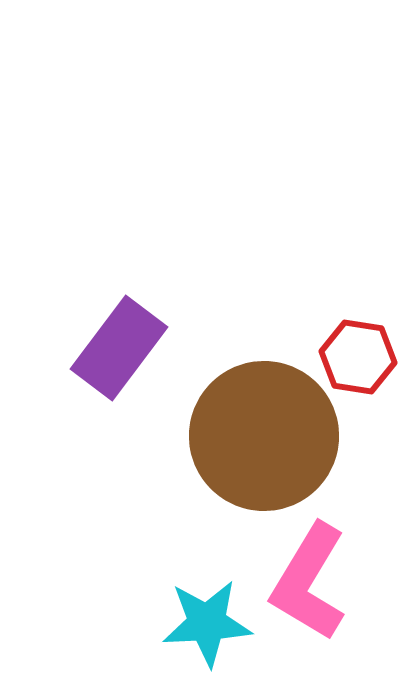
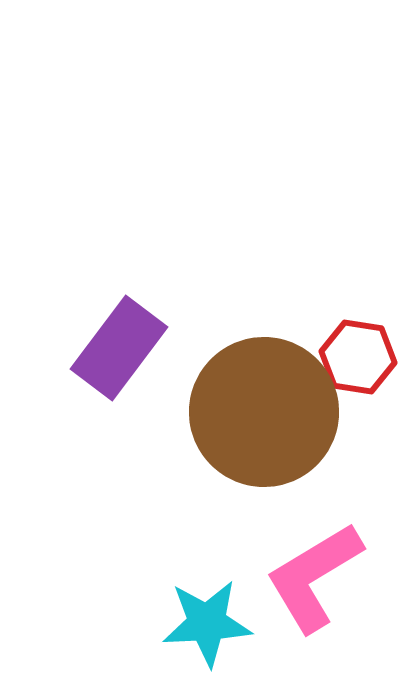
brown circle: moved 24 px up
pink L-shape: moved 5 px right, 5 px up; rotated 28 degrees clockwise
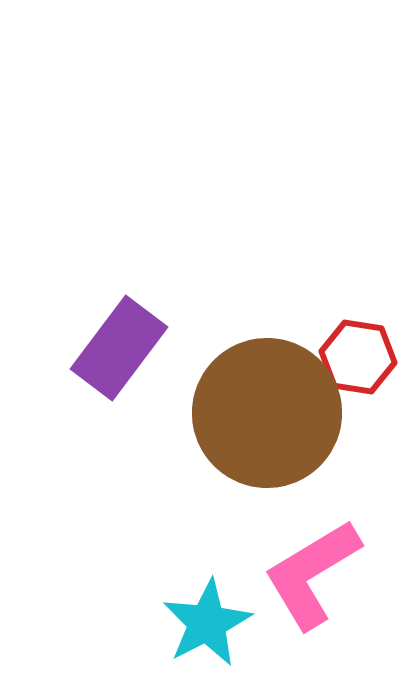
brown circle: moved 3 px right, 1 px down
pink L-shape: moved 2 px left, 3 px up
cyan star: rotated 24 degrees counterclockwise
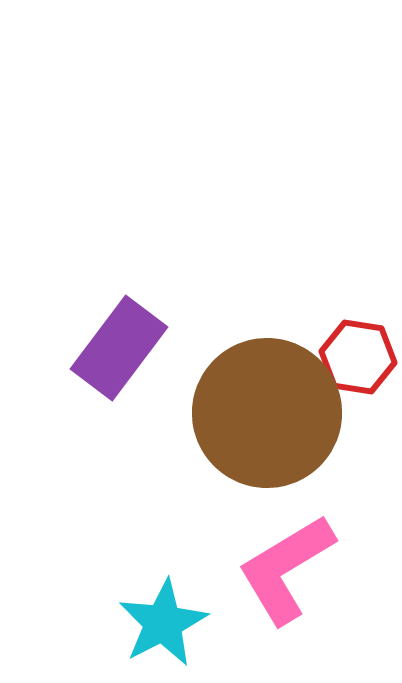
pink L-shape: moved 26 px left, 5 px up
cyan star: moved 44 px left
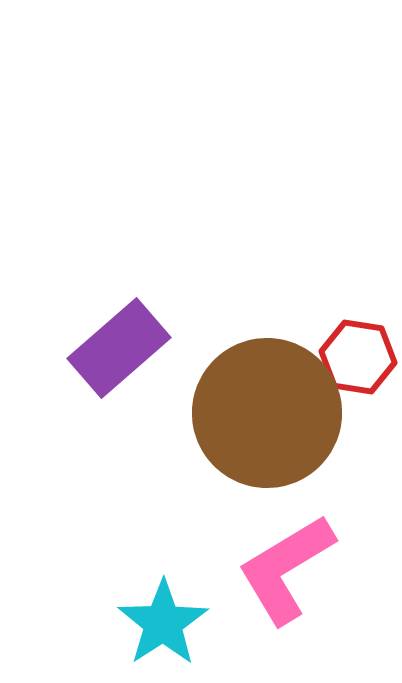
purple rectangle: rotated 12 degrees clockwise
cyan star: rotated 6 degrees counterclockwise
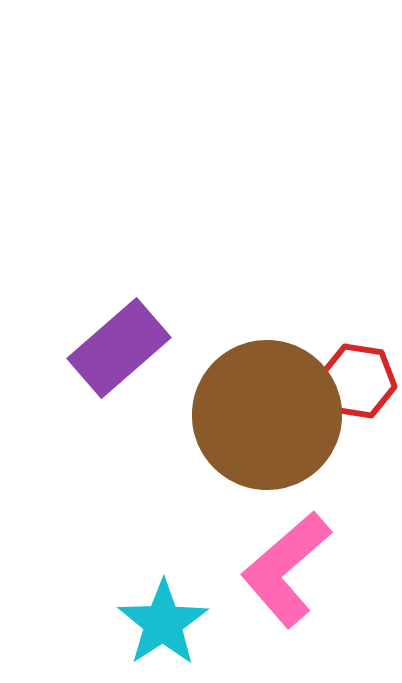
red hexagon: moved 24 px down
brown circle: moved 2 px down
pink L-shape: rotated 10 degrees counterclockwise
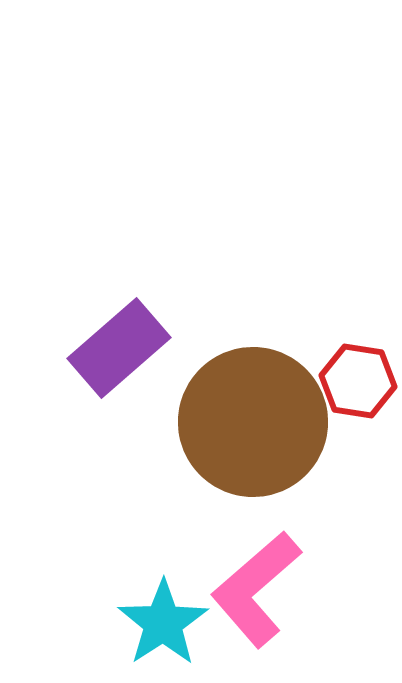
brown circle: moved 14 px left, 7 px down
pink L-shape: moved 30 px left, 20 px down
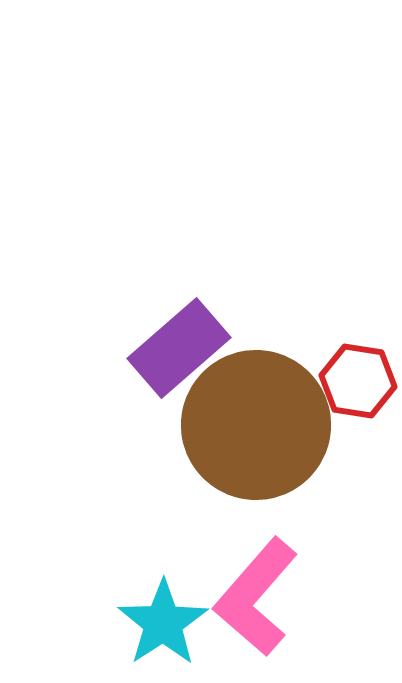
purple rectangle: moved 60 px right
brown circle: moved 3 px right, 3 px down
pink L-shape: moved 8 px down; rotated 8 degrees counterclockwise
